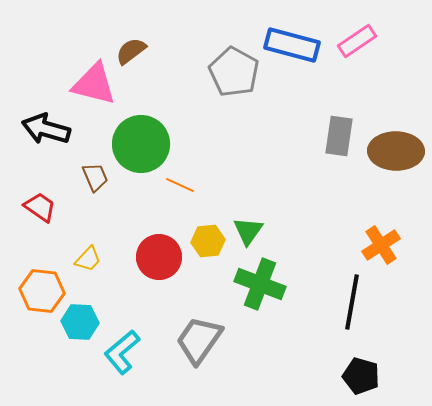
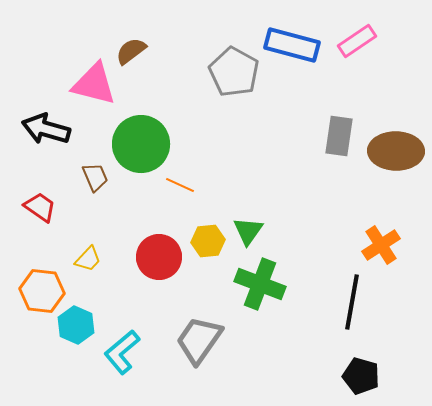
cyan hexagon: moved 4 px left, 3 px down; rotated 21 degrees clockwise
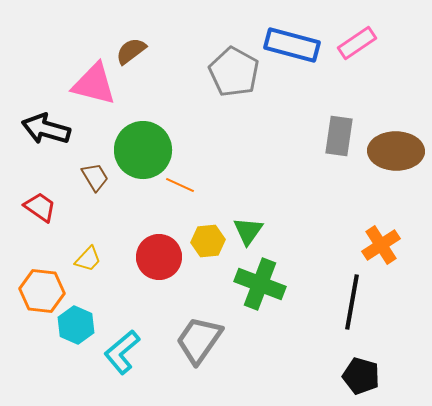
pink rectangle: moved 2 px down
green circle: moved 2 px right, 6 px down
brown trapezoid: rotated 8 degrees counterclockwise
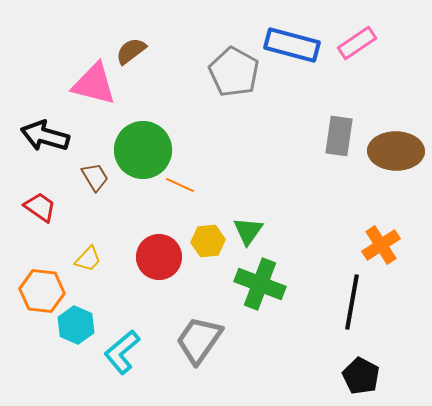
black arrow: moved 1 px left, 7 px down
black pentagon: rotated 12 degrees clockwise
